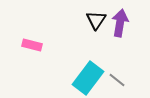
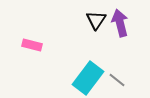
purple arrow: rotated 24 degrees counterclockwise
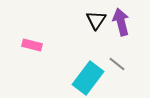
purple arrow: moved 1 px right, 1 px up
gray line: moved 16 px up
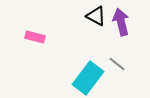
black triangle: moved 4 px up; rotated 35 degrees counterclockwise
pink rectangle: moved 3 px right, 8 px up
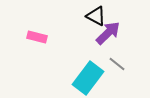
purple arrow: moved 13 px left, 11 px down; rotated 60 degrees clockwise
pink rectangle: moved 2 px right
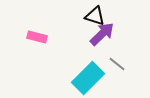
black triangle: moved 1 px left; rotated 10 degrees counterclockwise
purple arrow: moved 6 px left, 1 px down
cyan rectangle: rotated 8 degrees clockwise
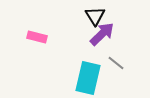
black triangle: rotated 40 degrees clockwise
gray line: moved 1 px left, 1 px up
cyan rectangle: rotated 32 degrees counterclockwise
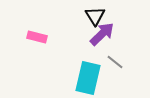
gray line: moved 1 px left, 1 px up
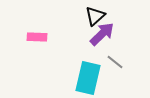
black triangle: rotated 20 degrees clockwise
pink rectangle: rotated 12 degrees counterclockwise
